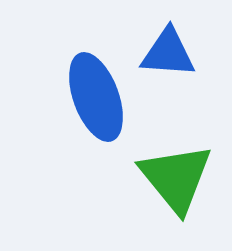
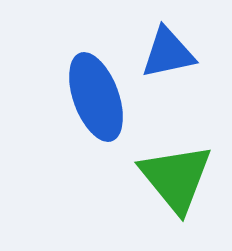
blue triangle: rotated 16 degrees counterclockwise
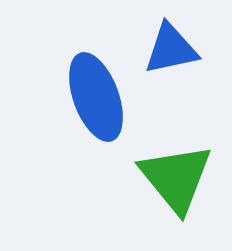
blue triangle: moved 3 px right, 4 px up
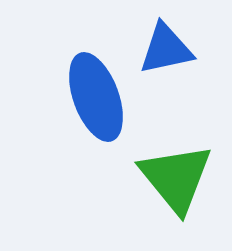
blue triangle: moved 5 px left
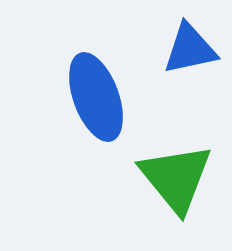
blue triangle: moved 24 px right
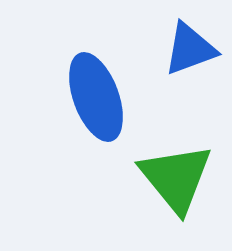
blue triangle: rotated 8 degrees counterclockwise
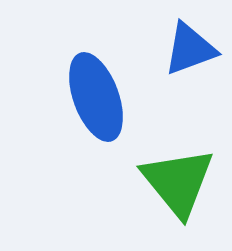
green triangle: moved 2 px right, 4 px down
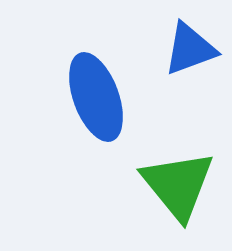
green triangle: moved 3 px down
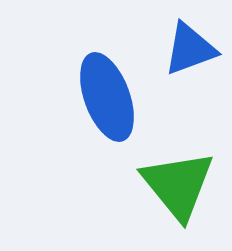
blue ellipse: moved 11 px right
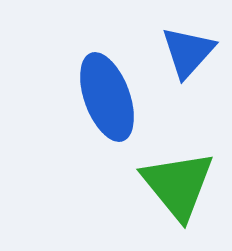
blue triangle: moved 2 px left, 3 px down; rotated 28 degrees counterclockwise
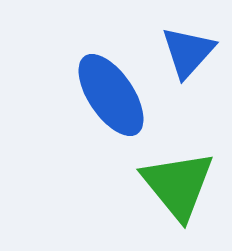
blue ellipse: moved 4 px right, 2 px up; rotated 14 degrees counterclockwise
